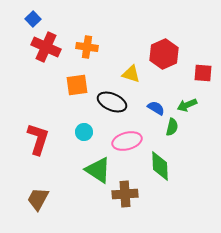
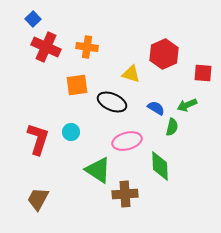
cyan circle: moved 13 px left
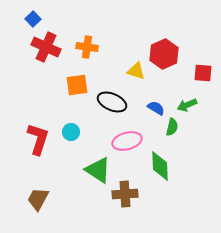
yellow triangle: moved 5 px right, 3 px up
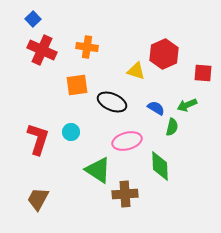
red cross: moved 4 px left, 3 px down
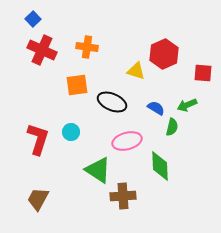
brown cross: moved 2 px left, 2 px down
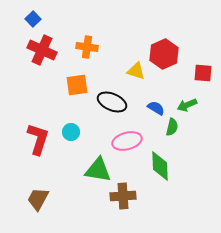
green triangle: rotated 24 degrees counterclockwise
